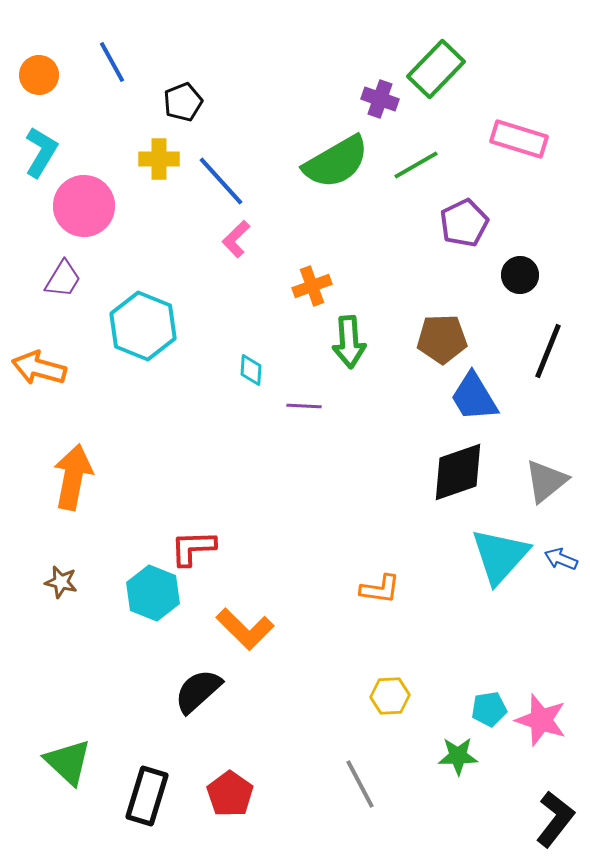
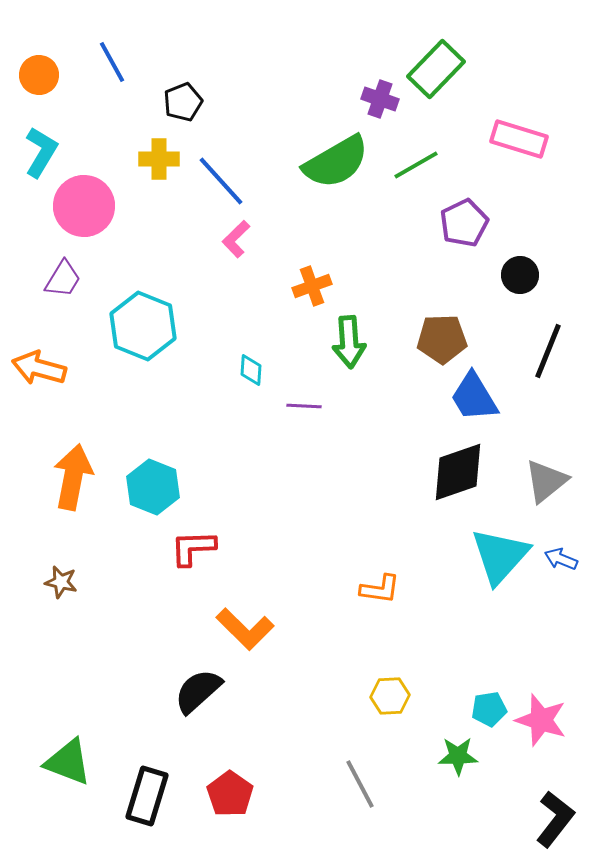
cyan hexagon at (153, 593): moved 106 px up
green triangle at (68, 762): rotated 22 degrees counterclockwise
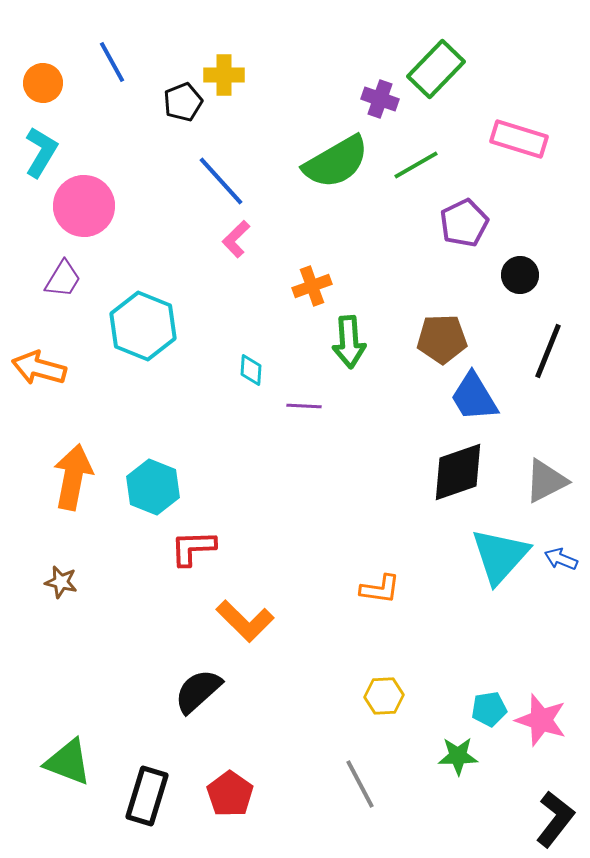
orange circle at (39, 75): moved 4 px right, 8 px down
yellow cross at (159, 159): moved 65 px right, 84 px up
gray triangle at (546, 481): rotated 12 degrees clockwise
orange L-shape at (245, 629): moved 8 px up
yellow hexagon at (390, 696): moved 6 px left
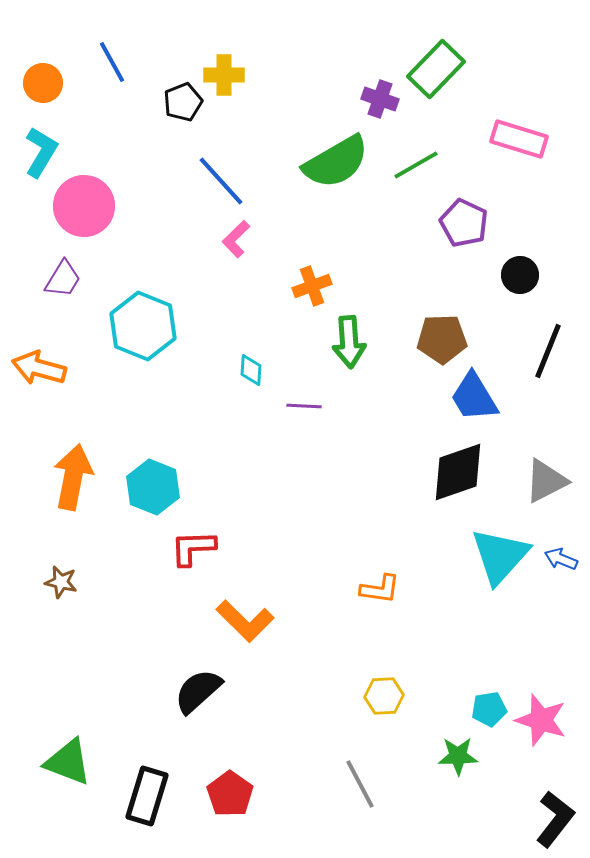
purple pentagon at (464, 223): rotated 21 degrees counterclockwise
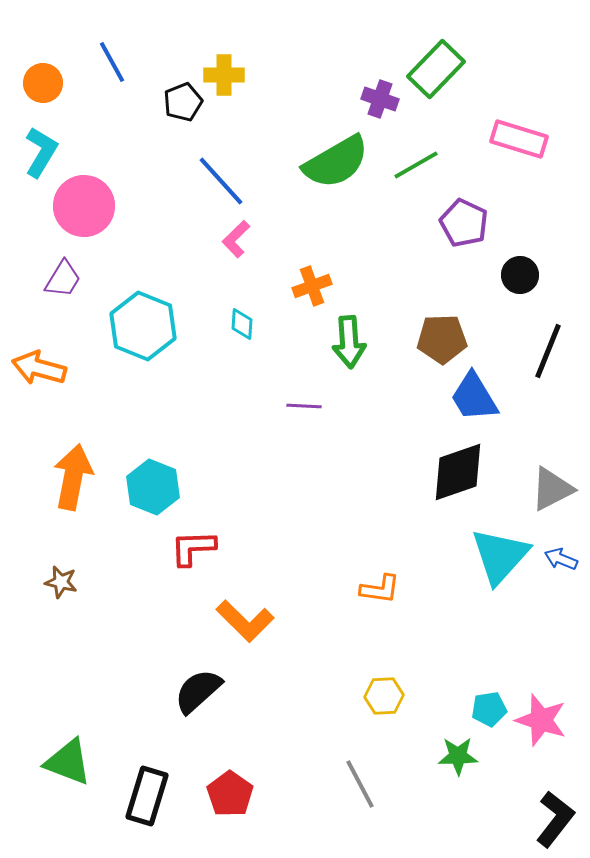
cyan diamond at (251, 370): moved 9 px left, 46 px up
gray triangle at (546, 481): moved 6 px right, 8 px down
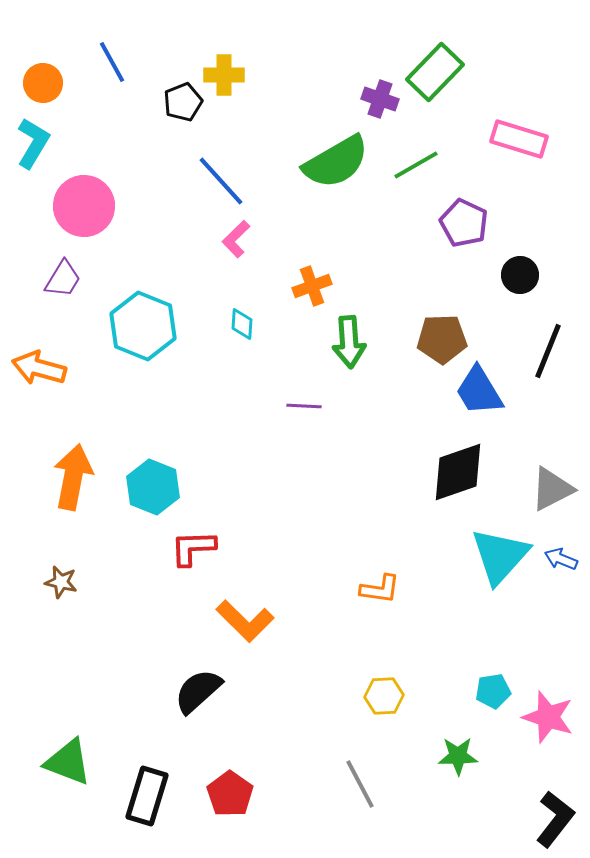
green rectangle at (436, 69): moved 1 px left, 3 px down
cyan L-shape at (41, 152): moved 8 px left, 9 px up
blue trapezoid at (474, 397): moved 5 px right, 6 px up
cyan pentagon at (489, 709): moved 4 px right, 18 px up
pink star at (541, 720): moved 7 px right, 3 px up
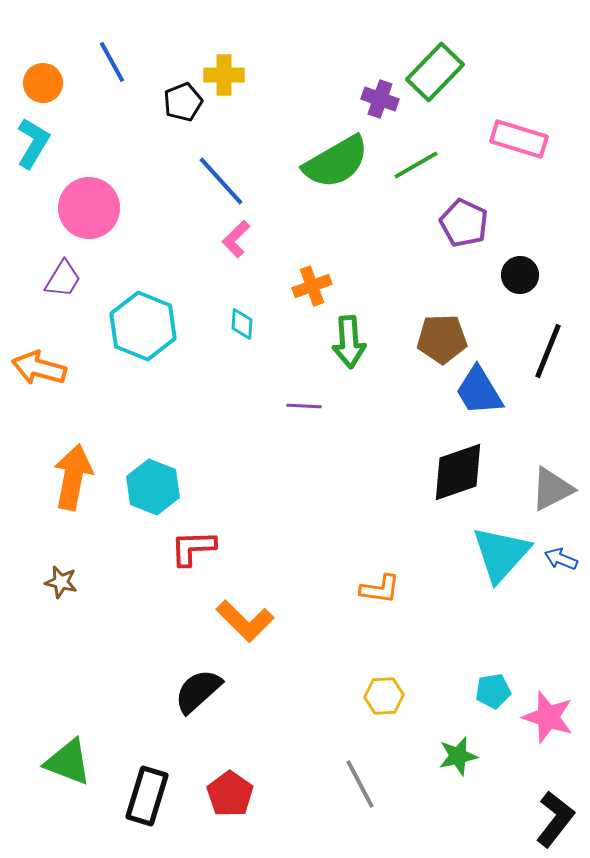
pink circle at (84, 206): moved 5 px right, 2 px down
cyan triangle at (500, 556): moved 1 px right, 2 px up
green star at (458, 756): rotated 12 degrees counterclockwise
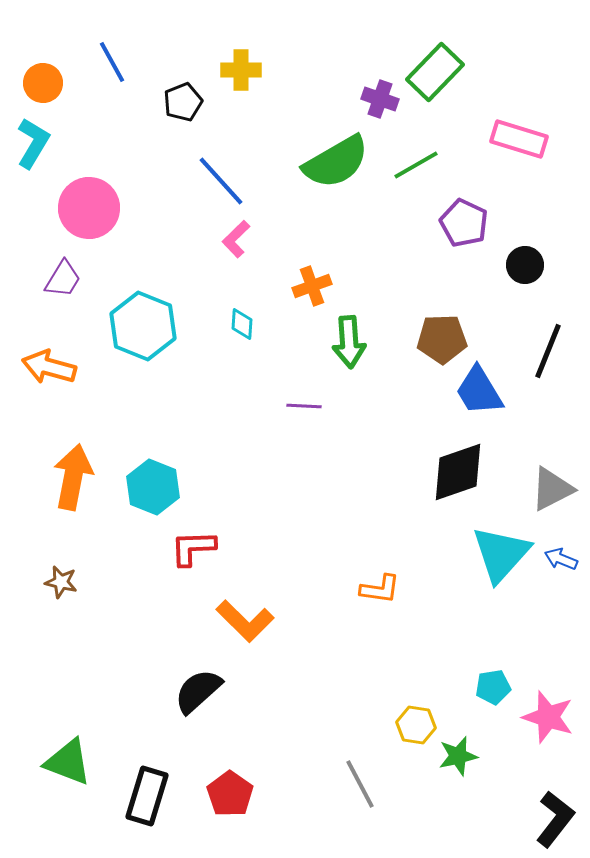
yellow cross at (224, 75): moved 17 px right, 5 px up
black circle at (520, 275): moved 5 px right, 10 px up
orange arrow at (39, 368): moved 10 px right, 1 px up
cyan pentagon at (493, 691): moved 4 px up
yellow hexagon at (384, 696): moved 32 px right, 29 px down; rotated 12 degrees clockwise
